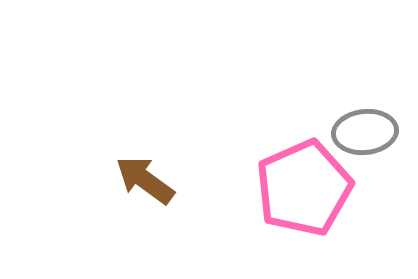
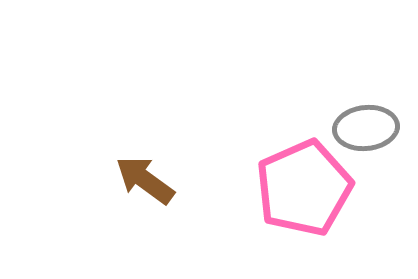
gray ellipse: moved 1 px right, 4 px up
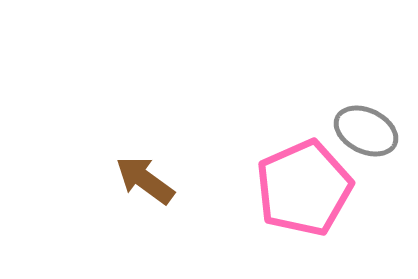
gray ellipse: moved 3 px down; rotated 32 degrees clockwise
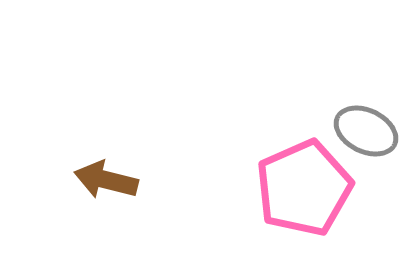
brown arrow: moved 39 px left; rotated 22 degrees counterclockwise
